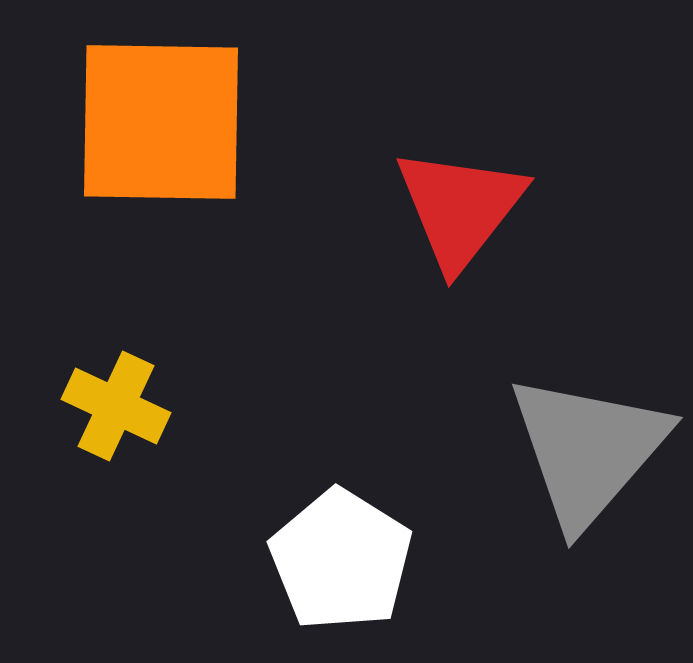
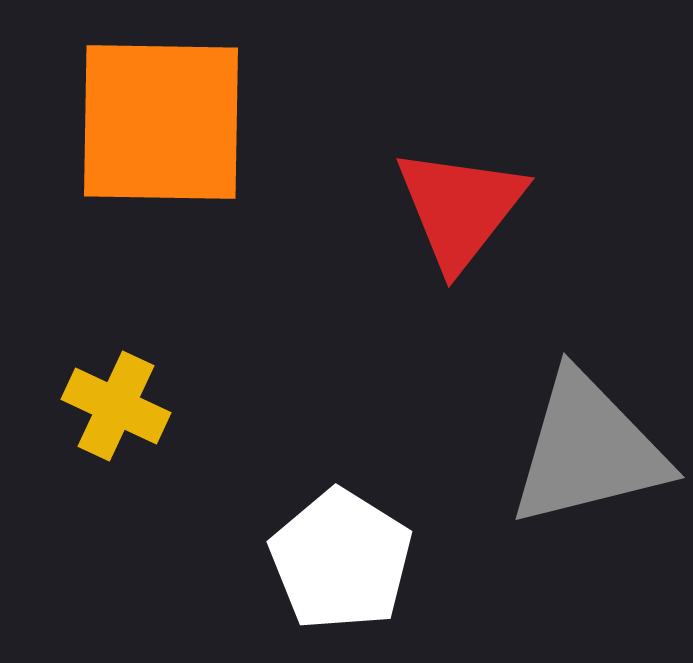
gray triangle: rotated 35 degrees clockwise
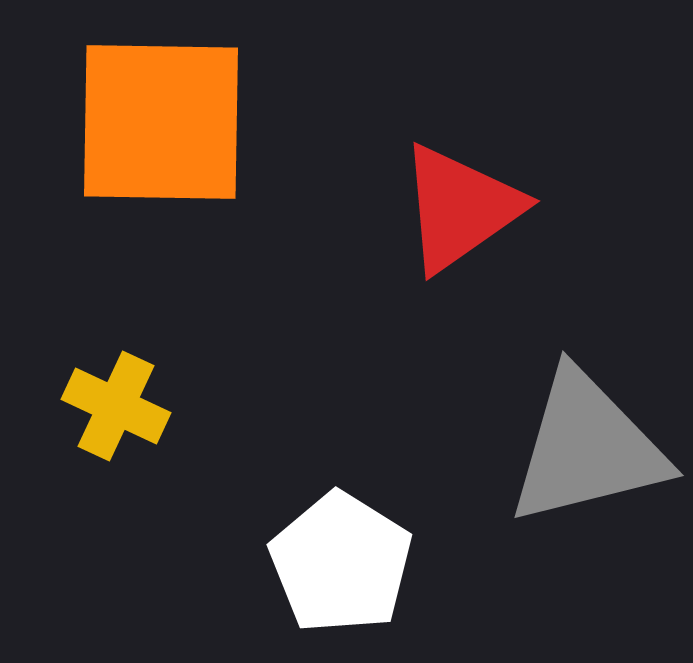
red triangle: rotated 17 degrees clockwise
gray triangle: moved 1 px left, 2 px up
white pentagon: moved 3 px down
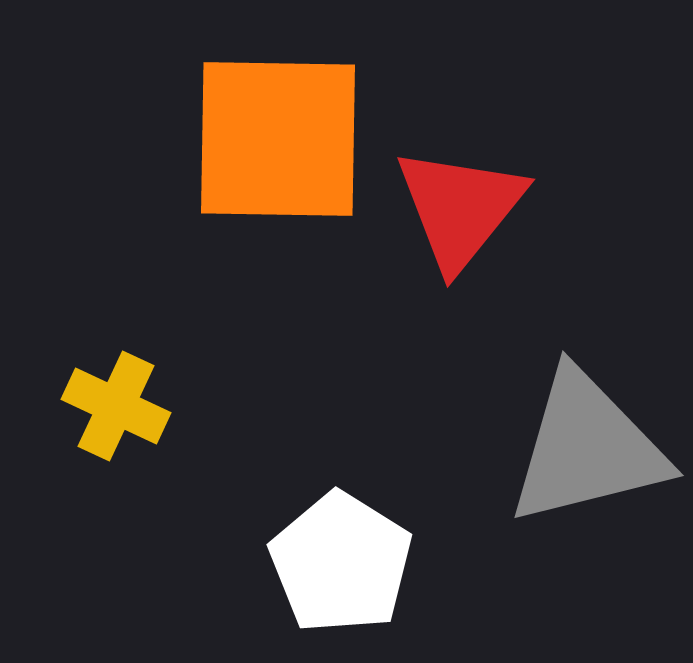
orange square: moved 117 px right, 17 px down
red triangle: rotated 16 degrees counterclockwise
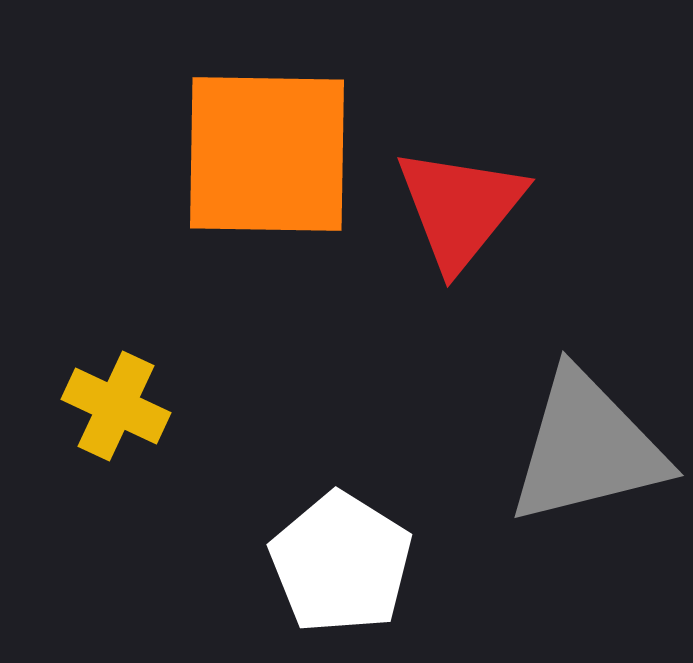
orange square: moved 11 px left, 15 px down
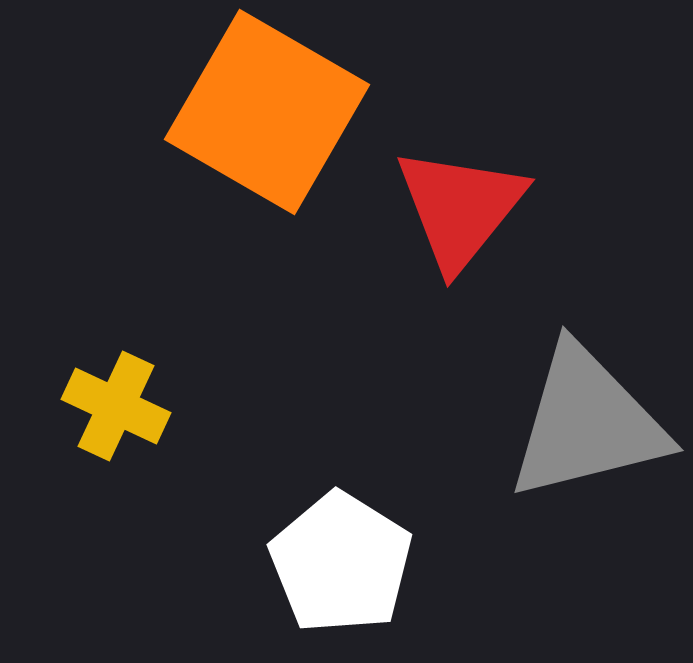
orange square: moved 42 px up; rotated 29 degrees clockwise
gray triangle: moved 25 px up
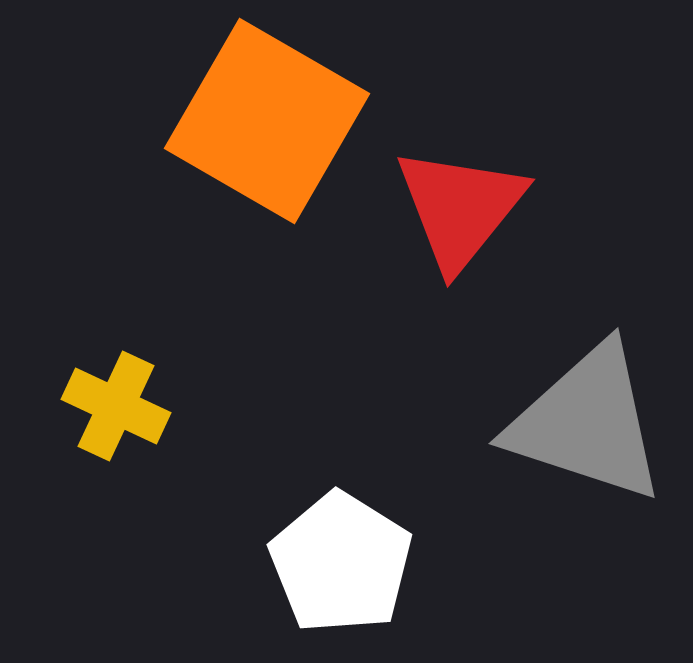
orange square: moved 9 px down
gray triangle: rotated 32 degrees clockwise
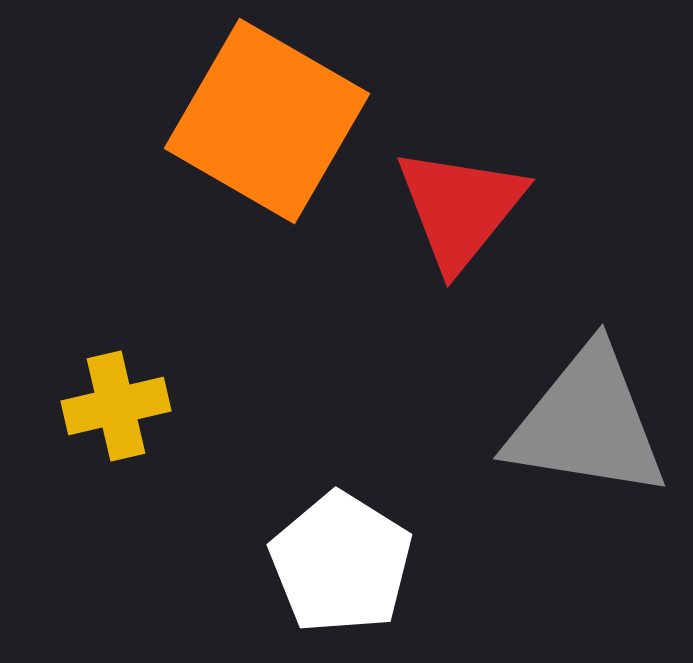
yellow cross: rotated 38 degrees counterclockwise
gray triangle: rotated 9 degrees counterclockwise
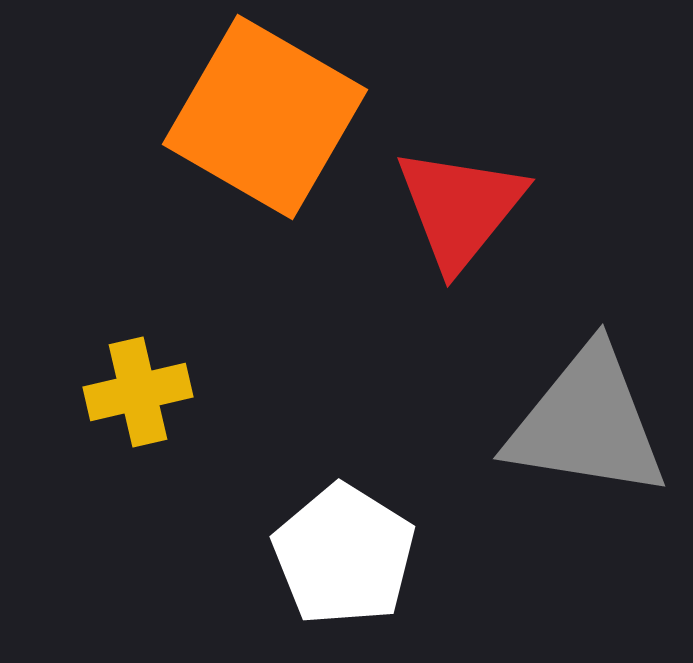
orange square: moved 2 px left, 4 px up
yellow cross: moved 22 px right, 14 px up
white pentagon: moved 3 px right, 8 px up
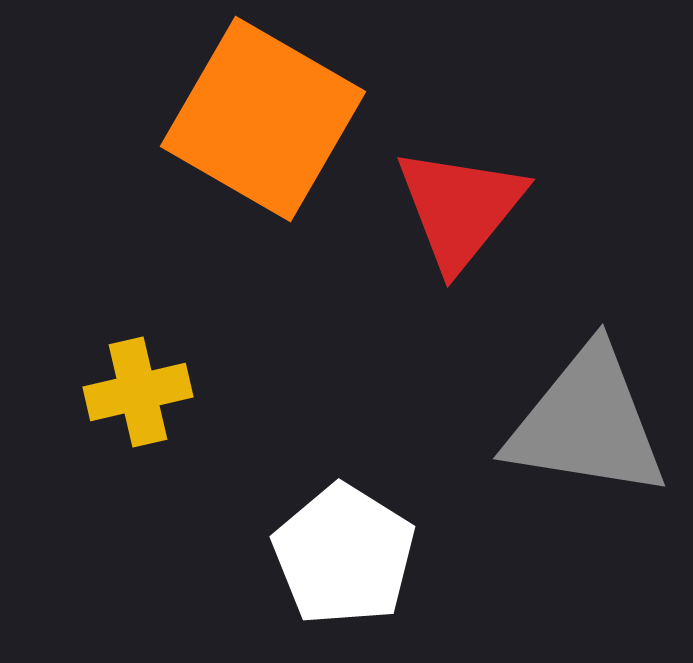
orange square: moved 2 px left, 2 px down
